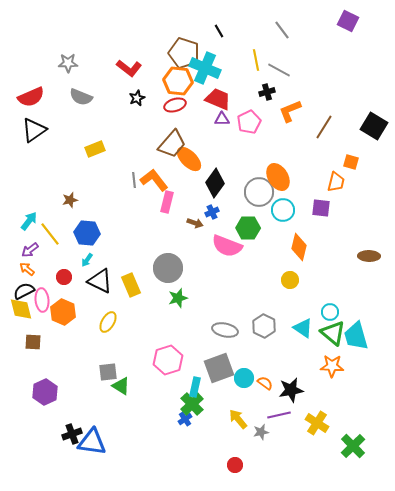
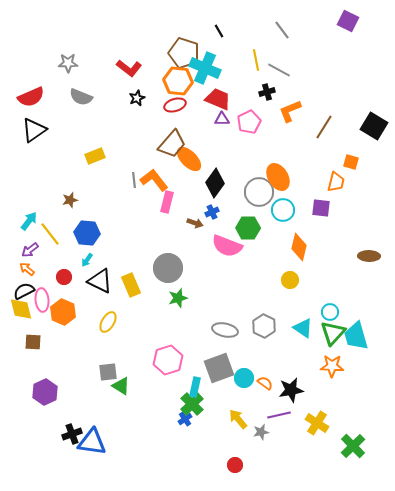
yellow rectangle at (95, 149): moved 7 px down
green triangle at (333, 333): rotated 32 degrees clockwise
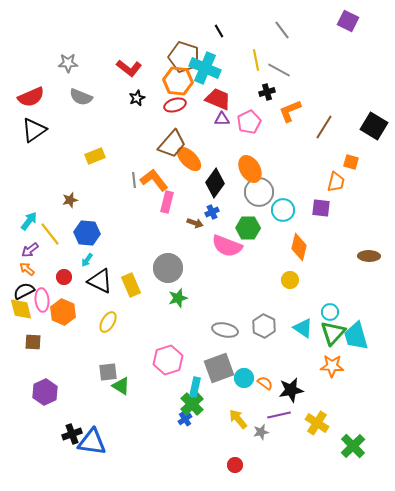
brown pentagon at (184, 53): moved 4 px down
orange ellipse at (278, 177): moved 28 px left, 8 px up
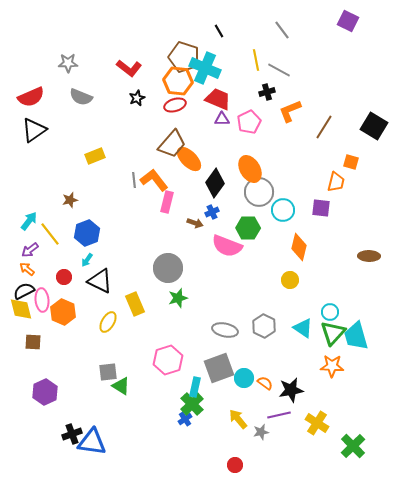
blue hexagon at (87, 233): rotated 25 degrees counterclockwise
yellow rectangle at (131, 285): moved 4 px right, 19 px down
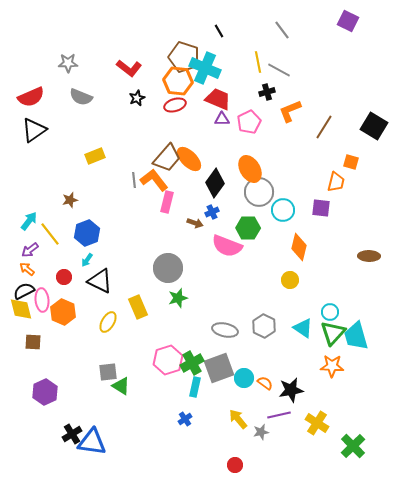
yellow line at (256, 60): moved 2 px right, 2 px down
brown trapezoid at (172, 144): moved 5 px left, 14 px down
yellow rectangle at (135, 304): moved 3 px right, 3 px down
green cross at (192, 404): moved 41 px up; rotated 15 degrees clockwise
black cross at (72, 434): rotated 12 degrees counterclockwise
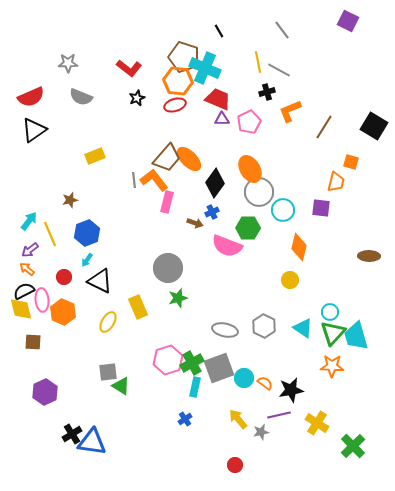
yellow line at (50, 234): rotated 15 degrees clockwise
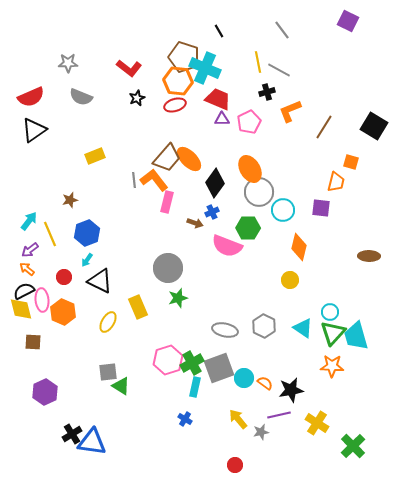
blue cross at (185, 419): rotated 24 degrees counterclockwise
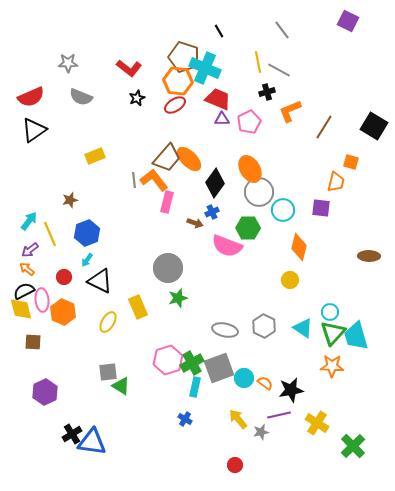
red ellipse at (175, 105): rotated 15 degrees counterclockwise
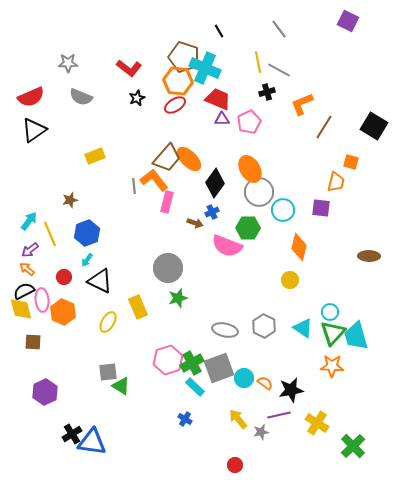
gray line at (282, 30): moved 3 px left, 1 px up
orange L-shape at (290, 111): moved 12 px right, 7 px up
gray line at (134, 180): moved 6 px down
cyan rectangle at (195, 387): rotated 60 degrees counterclockwise
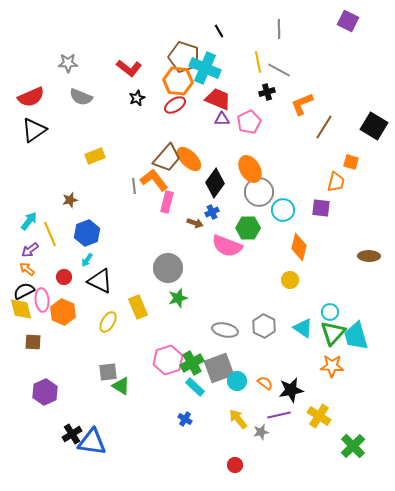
gray line at (279, 29): rotated 36 degrees clockwise
cyan circle at (244, 378): moved 7 px left, 3 px down
yellow cross at (317, 423): moved 2 px right, 7 px up
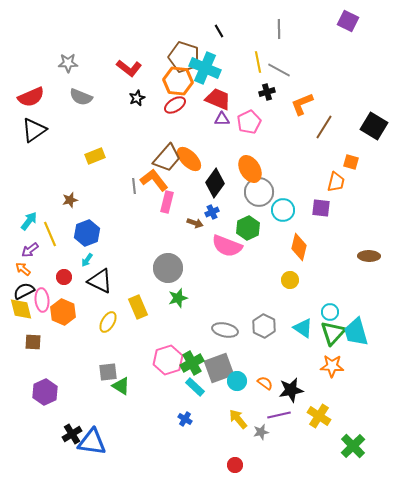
green hexagon at (248, 228): rotated 25 degrees counterclockwise
orange arrow at (27, 269): moved 4 px left
cyan trapezoid at (356, 336): moved 4 px up
